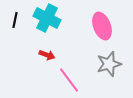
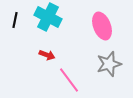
cyan cross: moved 1 px right, 1 px up
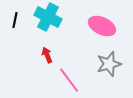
pink ellipse: rotated 44 degrees counterclockwise
red arrow: rotated 133 degrees counterclockwise
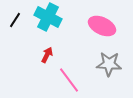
black line: rotated 21 degrees clockwise
red arrow: rotated 49 degrees clockwise
gray star: rotated 20 degrees clockwise
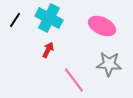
cyan cross: moved 1 px right, 1 px down
red arrow: moved 1 px right, 5 px up
pink line: moved 5 px right
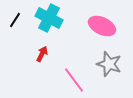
red arrow: moved 6 px left, 4 px down
gray star: rotated 15 degrees clockwise
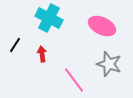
black line: moved 25 px down
red arrow: rotated 35 degrees counterclockwise
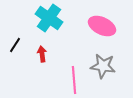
cyan cross: rotated 8 degrees clockwise
gray star: moved 6 px left, 2 px down; rotated 10 degrees counterclockwise
pink line: rotated 32 degrees clockwise
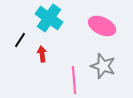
black line: moved 5 px right, 5 px up
gray star: rotated 10 degrees clockwise
